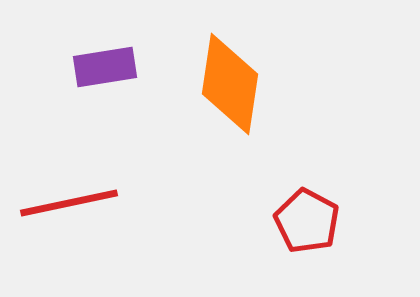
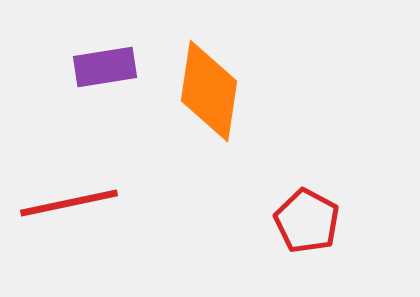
orange diamond: moved 21 px left, 7 px down
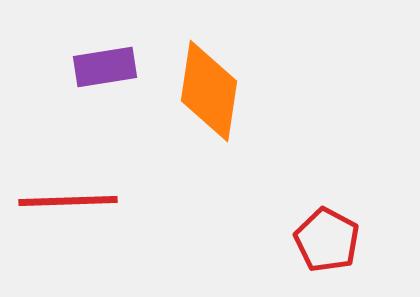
red line: moved 1 px left, 2 px up; rotated 10 degrees clockwise
red pentagon: moved 20 px right, 19 px down
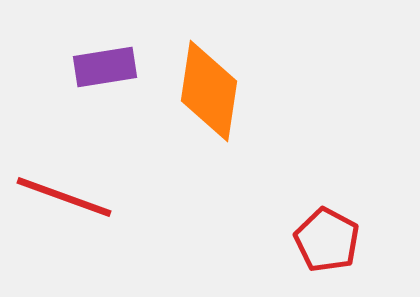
red line: moved 4 px left, 4 px up; rotated 22 degrees clockwise
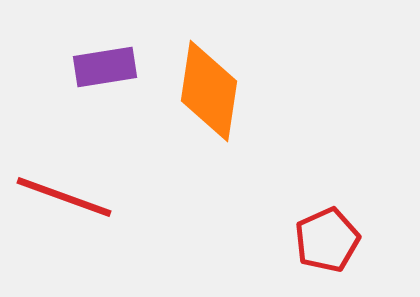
red pentagon: rotated 20 degrees clockwise
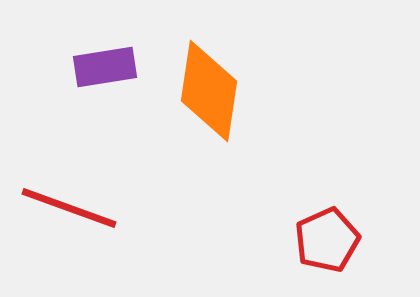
red line: moved 5 px right, 11 px down
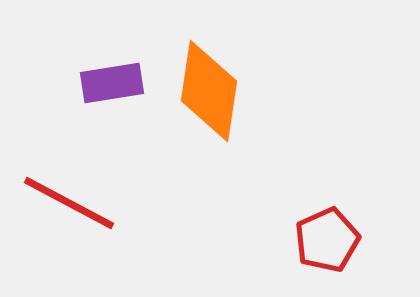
purple rectangle: moved 7 px right, 16 px down
red line: moved 5 px up; rotated 8 degrees clockwise
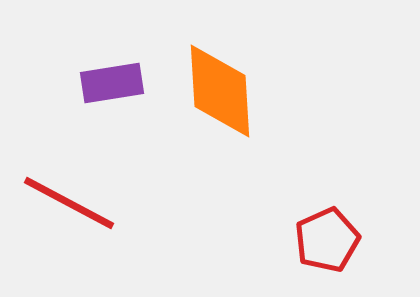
orange diamond: moved 11 px right; rotated 12 degrees counterclockwise
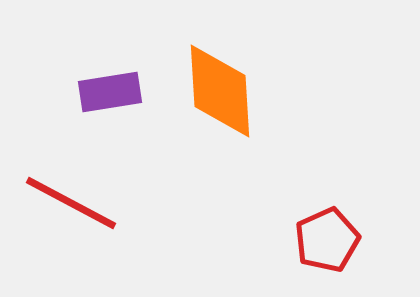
purple rectangle: moved 2 px left, 9 px down
red line: moved 2 px right
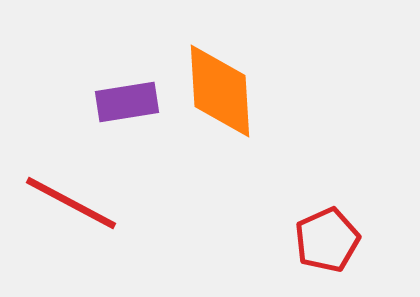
purple rectangle: moved 17 px right, 10 px down
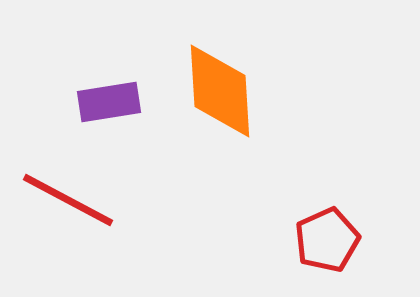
purple rectangle: moved 18 px left
red line: moved 3 px left, 3 px up
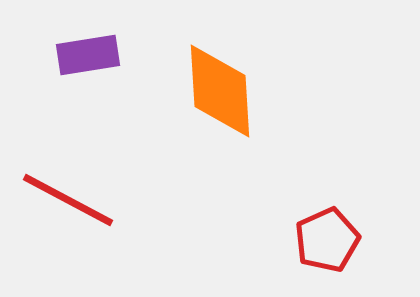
purple rectangle: moved 21 px left, 47 px up
